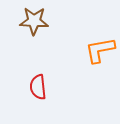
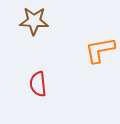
red semicircle: moved 3 px up
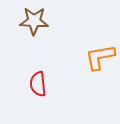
orange L-shape: moved 7 px down
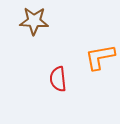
red semicircle: moved 20 px right, 5 px up
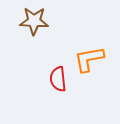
orange L-shape: moved 11 px left, 2 px down
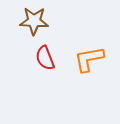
red semicircle: moved 13 px left, 21 px up; rotated 15 degrees counterclockwise
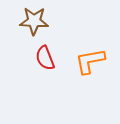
orange L-shape: moved 1 px right, 2 px down
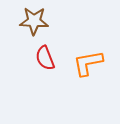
orange L-shape: moved 2 px left, 2 px down
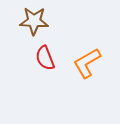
orange L-shape: moved 1 px left; rotated 20 degrees counterclockwise
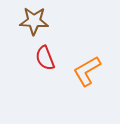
orange L-shape: moved 8 px down
